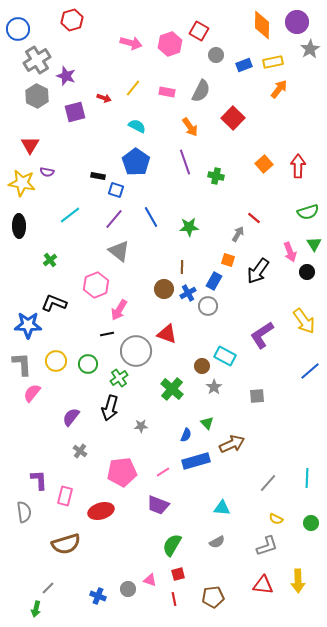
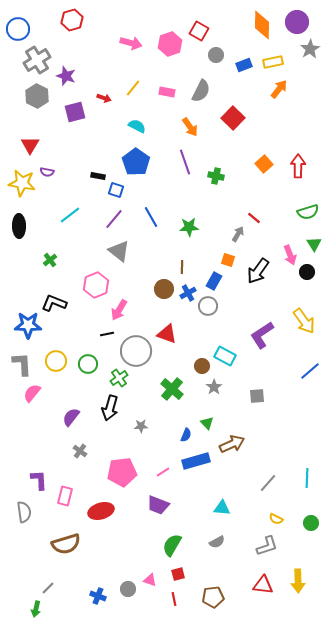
pink arrow at (290, 252): moved 3 px down
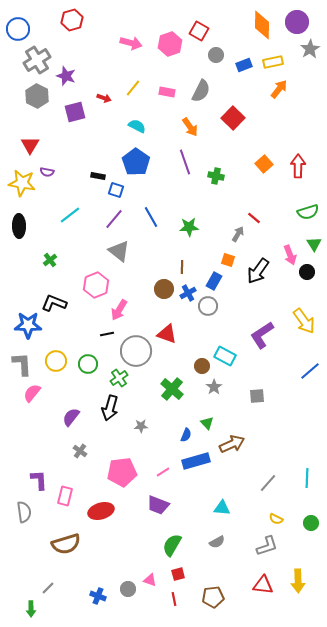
green arrow at (36, 609): moved 5 px left; rotated 14 degrees counterclockwise
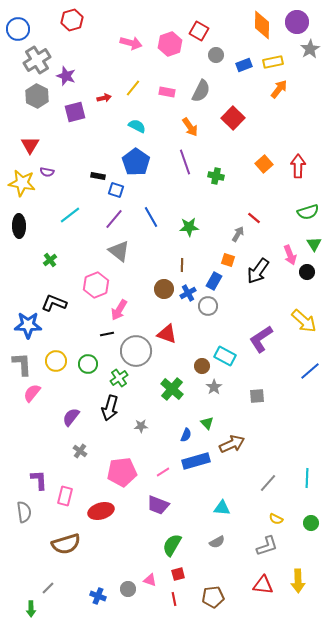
red arrow at (104, 98): rotated 32 degrees counterclockwise
brown line at (182, 267): moved 2 px up
yellow arrow at (304, 321): rotated 12 degrees counterclockwise
purple L-shape at (262, 335): moved 1 px left, 4 px down
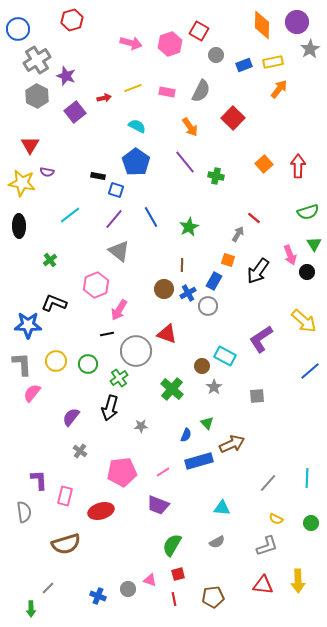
yellow line at (133, 88): rotated 30 degrees clockwise
purple square at (75, 112): rotated 25 degrees counterclockwise
purple line at (185, 162): rotated 20 degrees counterclockwise
green star at (189, 227): rotated 24 degrees counterclockwise
blue rectangle at (196, 461): moved 3 px right
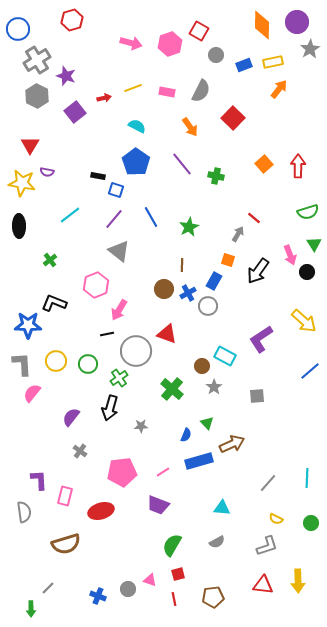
purple line at (185, 162): moved 3 px left, 2 px down
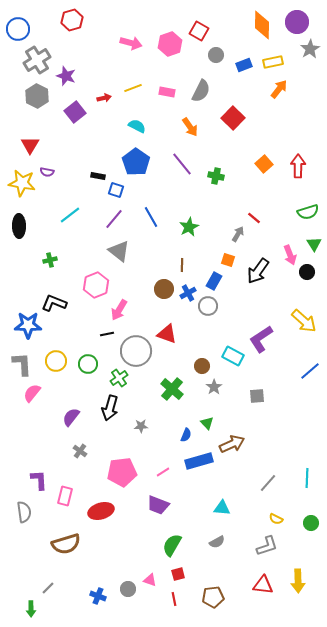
green cross at (50, 260): rotated 24 degrees clockwise
cyan rectangle at (225, 356): moved 8 px right
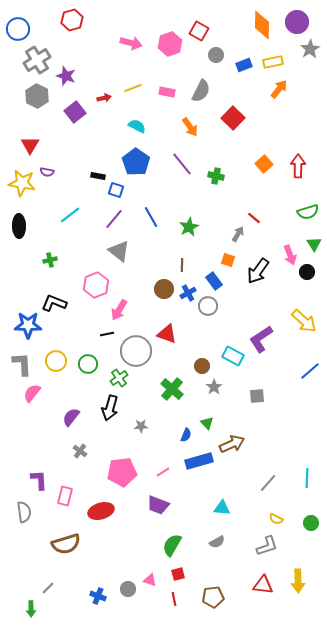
blue rectangle at (214, 281): rotated 66 degrees counterclockwise
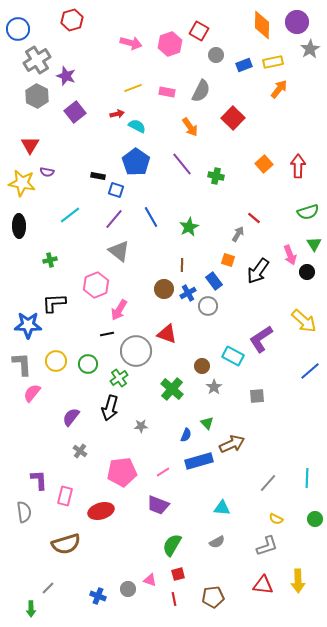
red arrow at (104, 98): moved 13 px right, 16 px down
black L-shape at (54, 303): rotated 25 degrees counterclockwise
green circle at (311, 523): moved 4 px right, 4 px up
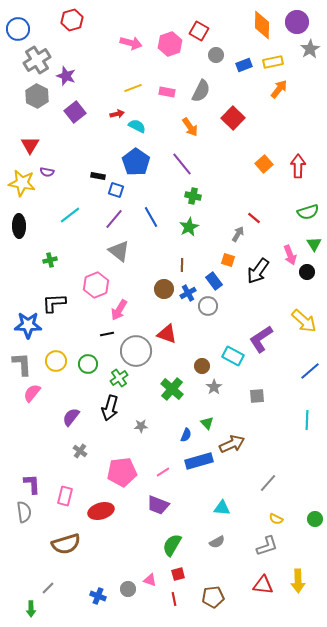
green cross at (216, 176): moved 23 px left, 20 px down
cyan line at (307, 478): moved 58 px up
purple L-shape at (39, 480): moved 7 px left, 4 px down
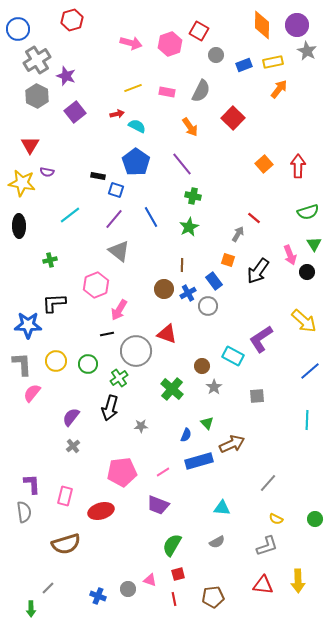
purple circle at (297, 22): moved 3 px down
gray star at (310, 49): moved 3 px left, 2 px down; rotated 12 degrees counterclockwise
gray cross at (80, 451): moved 7 px left, 5 px up; rotated 16 degrees clockwise
